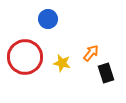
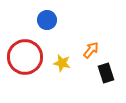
blue circle: moved 1 px left, 1 px down
orange arrow: moved 3 px up
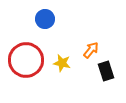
blue circle: moved 2 px left, 1 px up
red circle: moved 1 px right, 3 px down
black rectangle: moved 2 px up
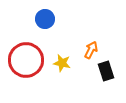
orange arrow: rotated 12 degrees counterclockwise
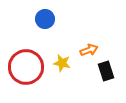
orange arrow: moved 2 px left; rotated 42 degrees clockwise
red circle: moved 7 px down
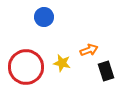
blue circle: moved 1 px left, 2 px up
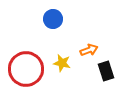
blue circle: moved 9 px right, 2 px down
red circle: moved 2 px down
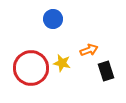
red circle: moved 5 px right, 1 px up
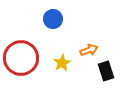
yellow star: rotated 30 degrees clockwise
red circle: moved 10 px left, 10 px up
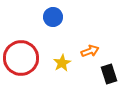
blue circle: moved 2 px up
orange arrow: moved 1 px right, 1 px down
black rectangle: moved 3 px right, 3 px down
